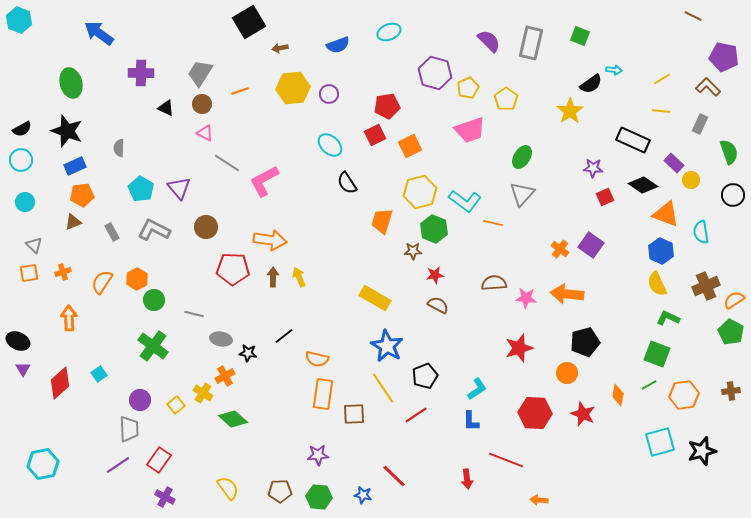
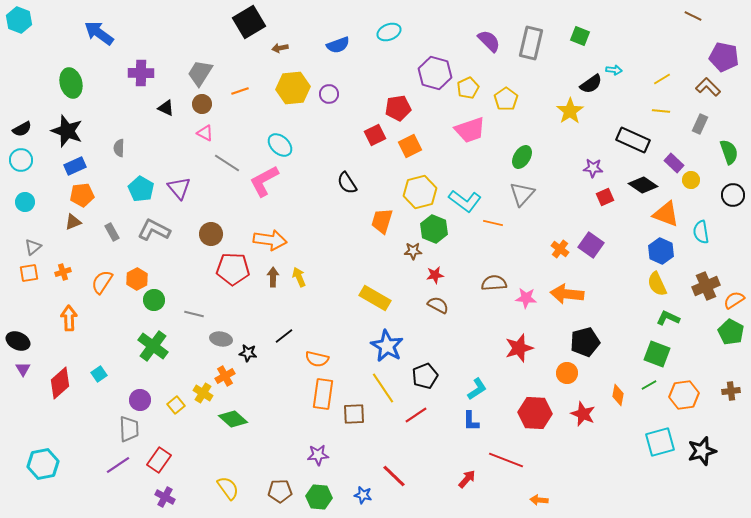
red pentagon at (387, 106): moved 11 px right, 2 px down
cyan ellipse at (330, 145): moved 50 px left
brown circle at (206, 227): moved 5 px right, 7 px down
gray triangle at (34, 245): moved 1 px left, 2 px down; rotated 36 degrees clockwise
red arrow at (467, 479): rotated 132 degrees counterclockwise
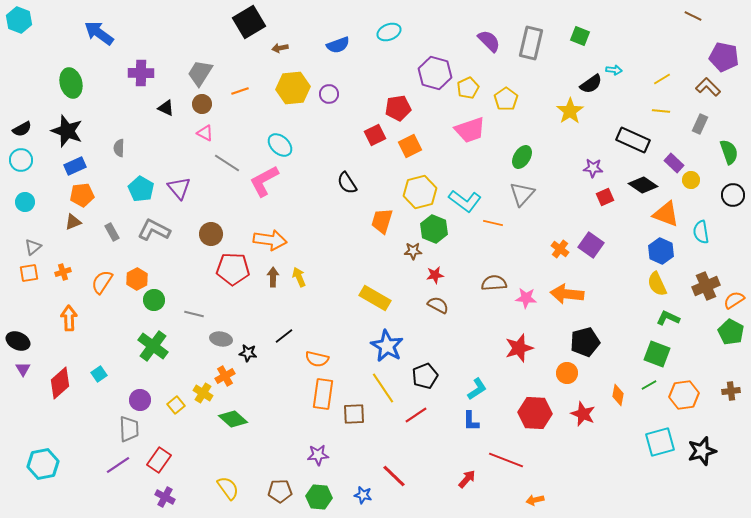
orange arrow at (539, 500): moved 4 px left; rotated 18 degrees counterclockwise
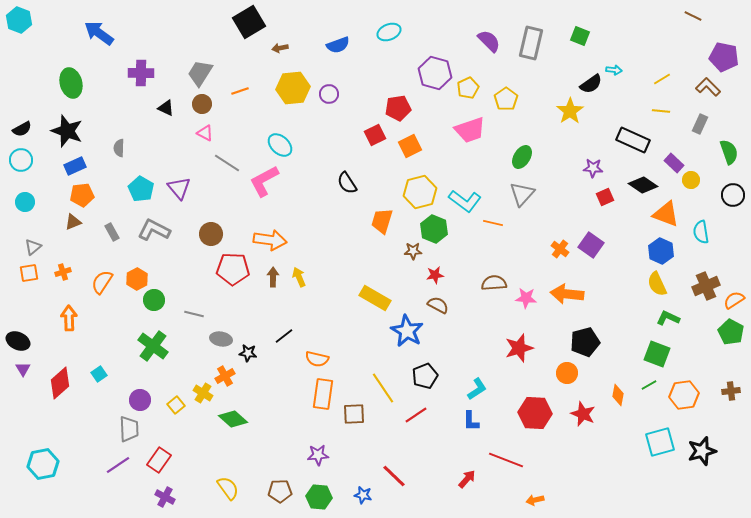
blue star at (387, 346): moved 20 px right, 15 px up
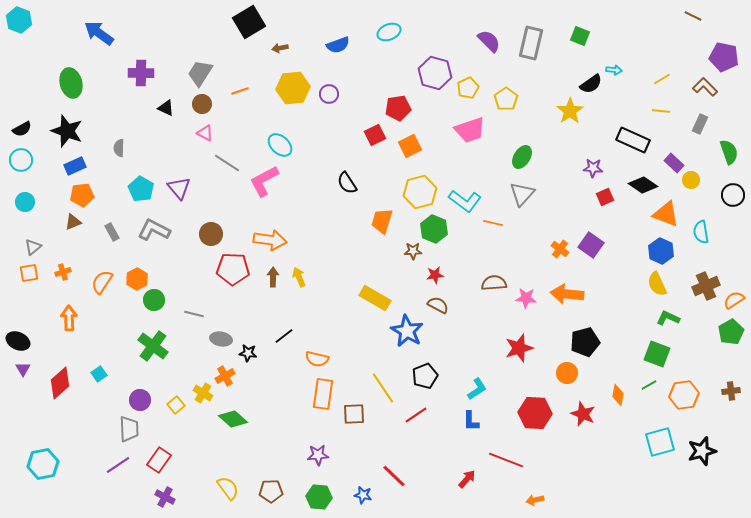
brown L-shape at (708, 87): moved 3 px left
green pentagon at (731, 332): rotated 15 degrees clockwise
brown pentagon at (280, 491): moved 9 px left
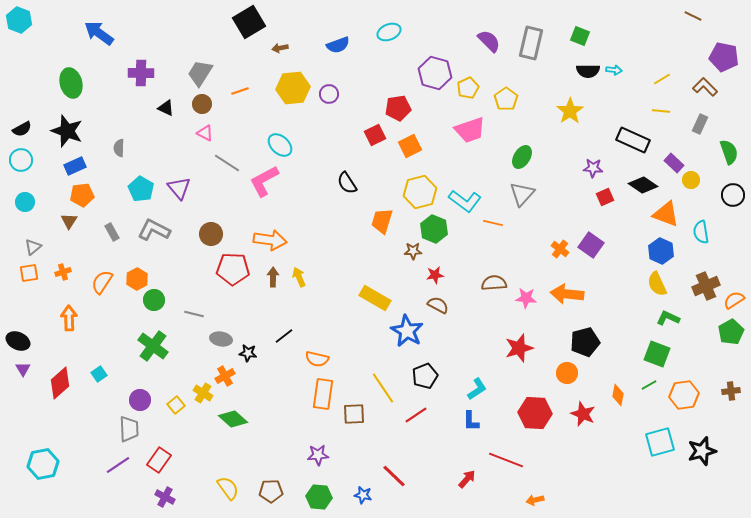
black semicircle at (591, 84): moved 3 px left, 13 px up; rotated 35 degrees clockwise
brown triangle at (73, 222): moved 4 px left, 1 px up; rotated 36 degrees counterclockwise
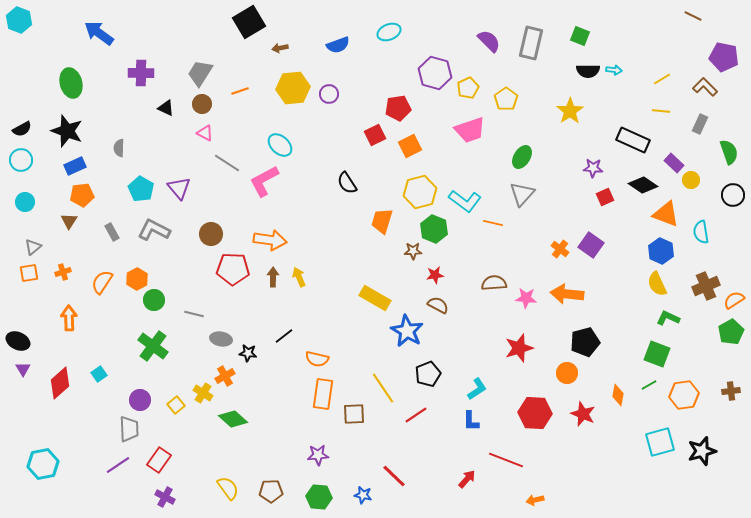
black pentagon at (425, 376): moved 3 px right, 2 px up
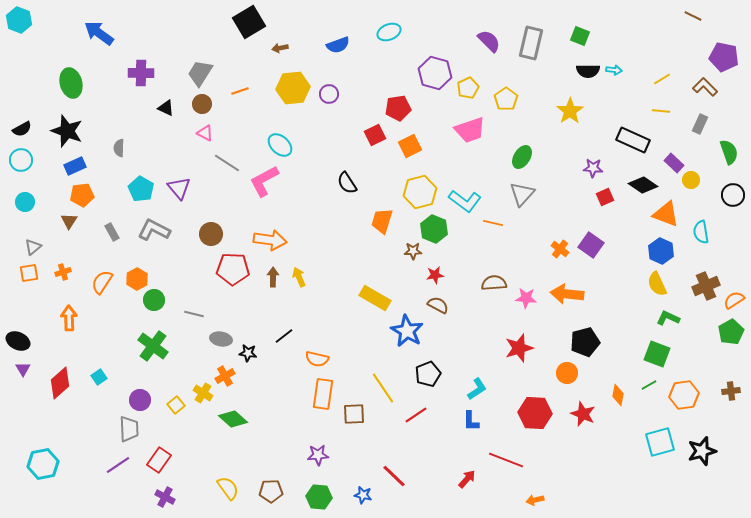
cyan square at (99, 374): moved 3 px down
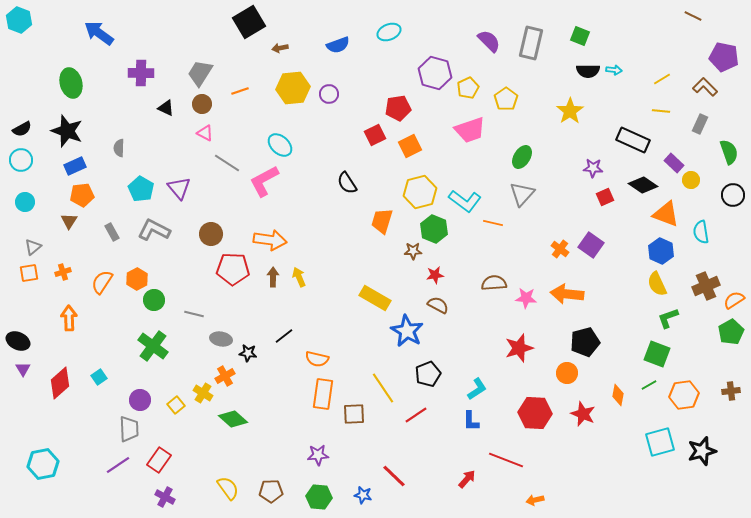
green L-shape at (668, 318): rotated 45 degrees counterclockwise
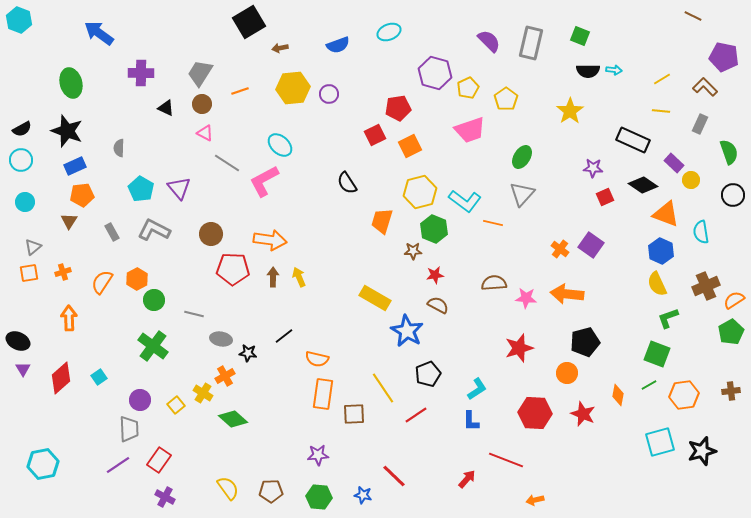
red diamond at (60, 383): moved 1 px right, 5 px up
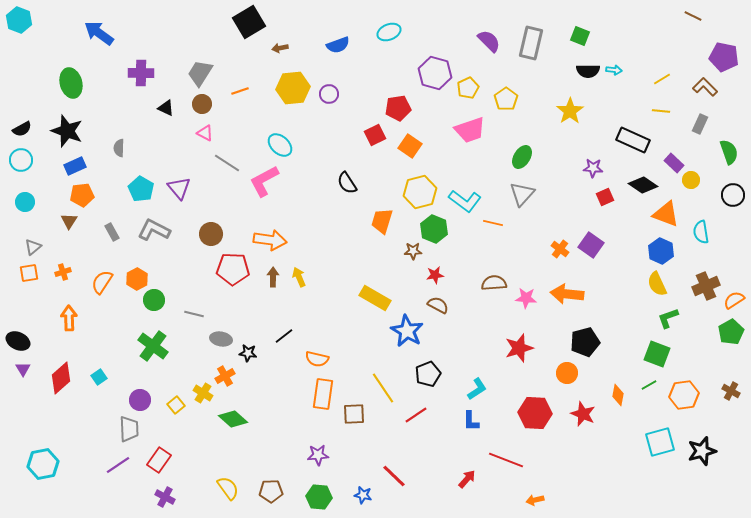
orange square at (410, 146): rotated 30 degrees counterclockwise
brown cross at (731, 391): rotated 36 degrees clockwise
